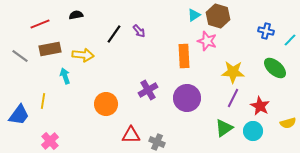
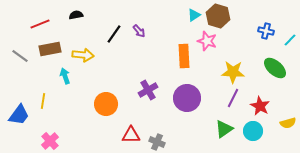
green triangle: moved 1 px down
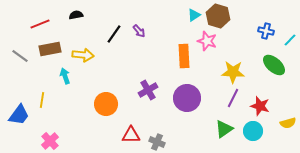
green ellipse: moved 1 px left, 3 px up
yellow line: moved 1 px left, 1 px up
red star: rotated 12 degrees counterclockwise
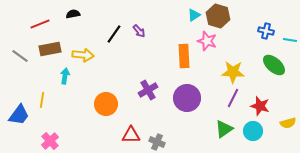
black semicircle: moved 3 px left, 1 px up
cyan line: rotated 56 degrees clockwise
cyan arrow: rotated 28 degrees clockwise
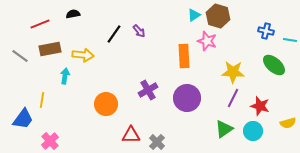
blue trapezoid: moved 4 px right, 4 px down
gray cross: rotated 21 degrees clockwise
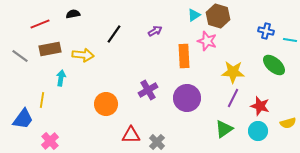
purple arrow: moved 16 px right; rotated 80 degrees counterclockwise
cyan arrow: moved 4 px left, 2 px down
cyan circle: moved 5 px right
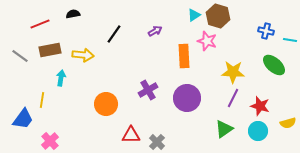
brown rectangle: moved 1 px down
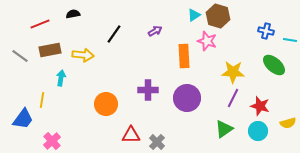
purple cross: rotated 30 degrees clockwise
pink cross: moved 2 px right
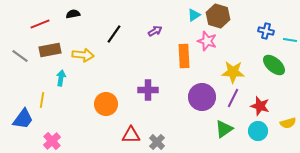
purple circle: moved 15 px right, 1 px up
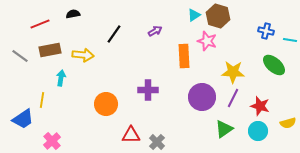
blue trapezoid: rotated 20 degrees clockwise
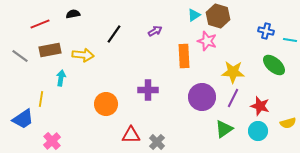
yellow line: moved 1 px left, 1 px up
